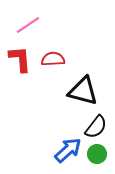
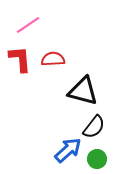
black semicircle: moved 2 px left
green circle: moved 5 px down
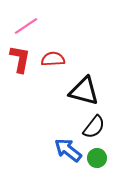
pink line: moved 2 px left, 1 px down
red L-shape: rotated 16 degrees clockwise
black triangle: moved 1 px right
blue arrow: rotated 100 degrees counterclockwise
green circle: moved 1 px up
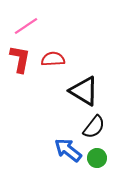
black triangle: rotated 16 degrees clockwise
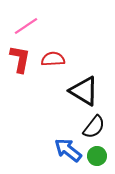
green circle: moved 2 px up
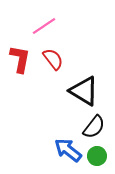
pink line: moved 18 px right
red semicircle: rotated 55 degrees clockwise
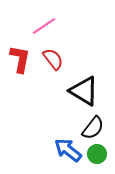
black semicircle: moved 1 px left, 1 px down
green circle: moved 2 px up
